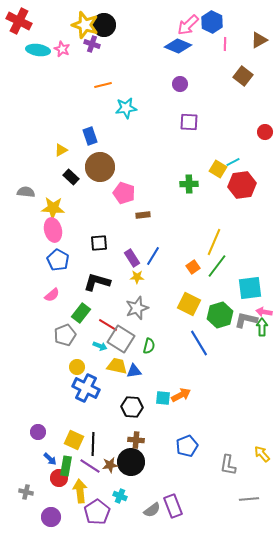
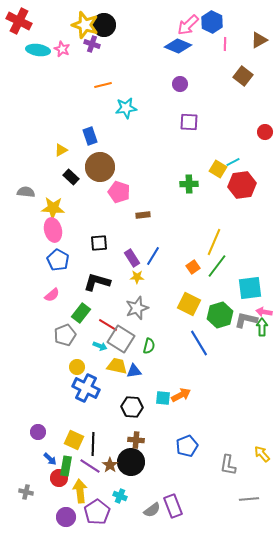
pink pentagon at (124, 193): moved 5 px left, 1 px up
brown star at (110, 465): rotated 28 degrees counterclockwise
purple circle at (51, 517): moved 15 px right
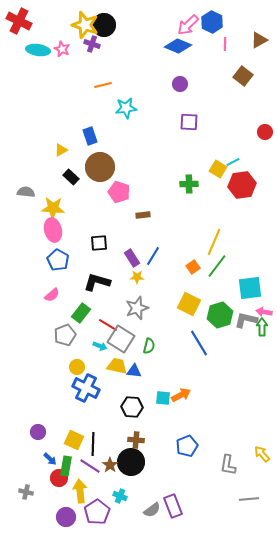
blue triangle at (134, 371): rotated 14 degrees clockwise
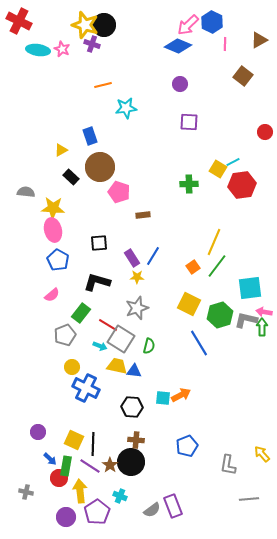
yellow circle at (77, 367): moved 5 px left
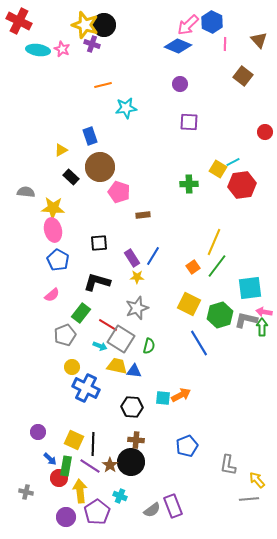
brown triangle at (259, 40): rotated 42 degrees counterclockwise
yellow arrow at (262, 454): moved 5 px left, 26 px down
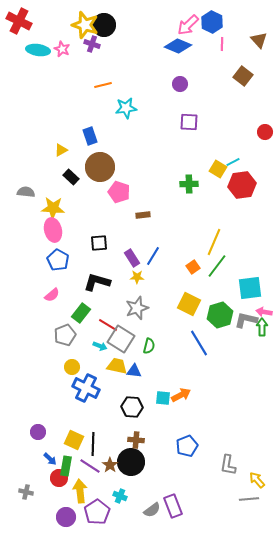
pink line at (225, 44): moved 3 px left
